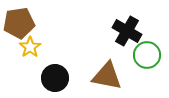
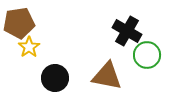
yellow star: moved 1 px left
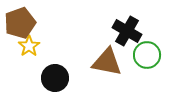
brown pentagon: moved 1 px right; rotated 12 degrees counterclockwise
yellow star: moved 1 px up
brown triangle: moved 14 px up
